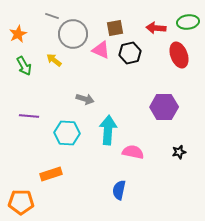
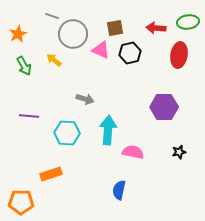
red ellipse: rotated 30 degrees clockwise
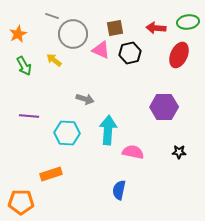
red ellipse: rotated 15 degrees clockwise
black star: rotated 16 degrees clockwise
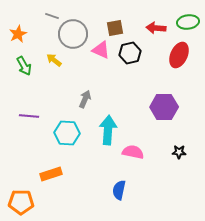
gray arrow: rotated 84 degrees counterclockwise
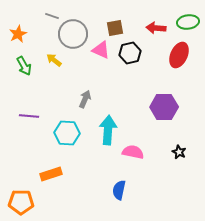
black star: rotated 24 degrees clockwise
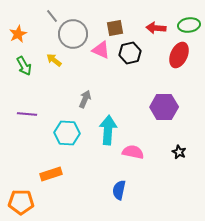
gray line: rotated 32 degrees clockwise
green ellipse: moved 1 px right, 3 px down
purple line: moved 2 px left, 2 px up
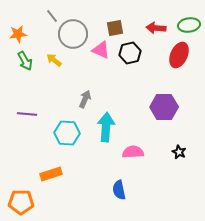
orange star: rotated 18 degrees clockwise
green arrow: moved 1 px right, 5 px up
cyan arrow: moved 2 px left, 3 px up
pink semicircle: rotated 15 degrees counterclockwise
blue semicircle: rotated 24 degrees counterclockwise
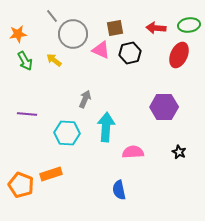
orange pentagon: moved 17 px up; rotated 20 degrees clockwise
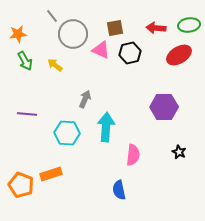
red ellipse: rotated 35 degrees clockwise
yellow arrow: moved 1 px right, 5 px down
pink semicircle: moved 3 px down; rotated 100 degrees clockwise
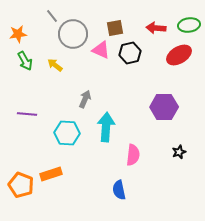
black star: rotated 24 degrees clockwise
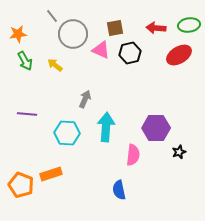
purple hexagon: moved 8 px left, 21 px down
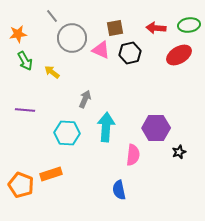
gray circle: moved 1 px left, 4 px down
yellow arrow: moved 3 px left, 7 px down
purple line: moved 2 px left, 4 px up
